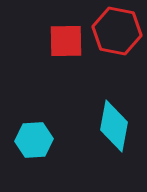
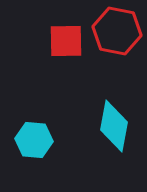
cyan hexagon: rotated 9 degrees clockwise
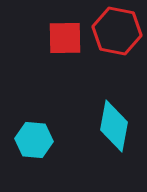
red square: moved 1 px left, 3 px up
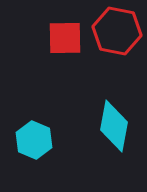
cyan hexagon: rotated 18 degrees clockwise
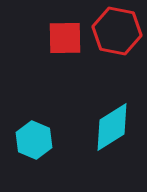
cyan diamond: moved 2 px left, 1 px down; rotated 48 degrees clockwise
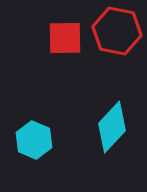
cyan diamond: rotated 15 degrees counterclockwise
